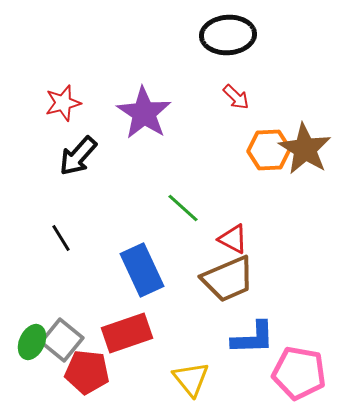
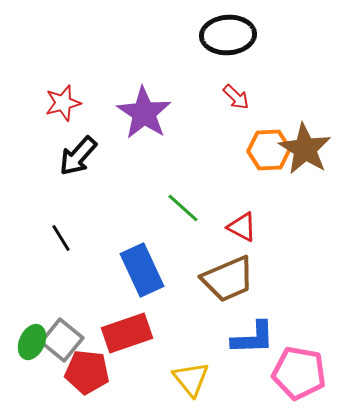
red triangle: moved 9 px right, 12 px up
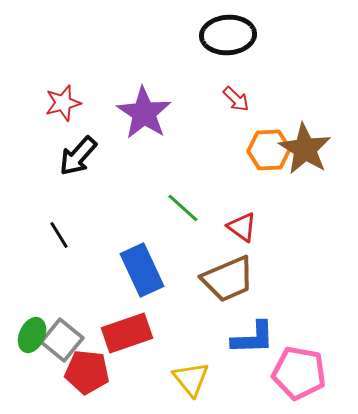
red arrow: moved 2 px down
red triangle: rotated 8 degrees clockwise
black line: moved 2 px left, 3 px up
green ellipse: moved 7 px up
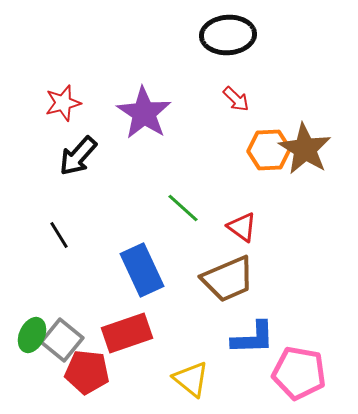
yellow triangle: rotated 12 degrees counterclockwise
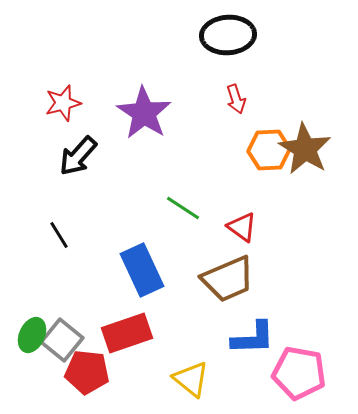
red arrow: rotated 28 degrees clockwise
green line: rotated 9 degrees counterclockwise
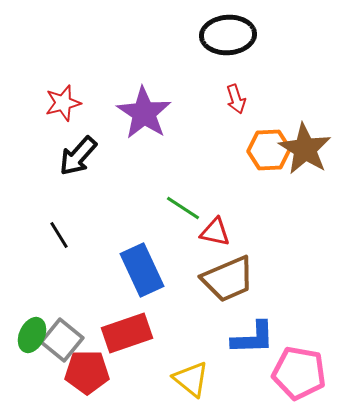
red triangle: moved 27 px left, 5 px down; rotated 24 degrees counterclockwise
red pentagon: rotated 6 degrees counterclockwise
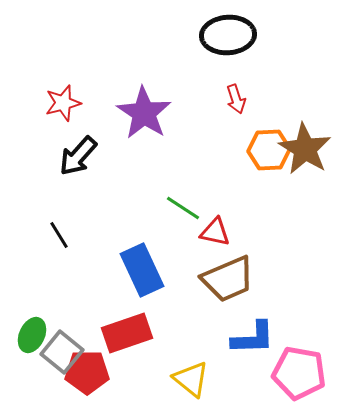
gray square: moved 12 px down
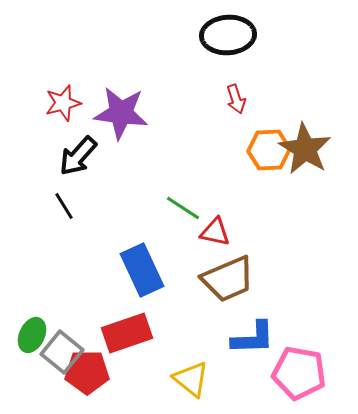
purple star: moved 23 px left; rotated 26 degrees counterclockwise
black line: moved 5 px right, 29 px up
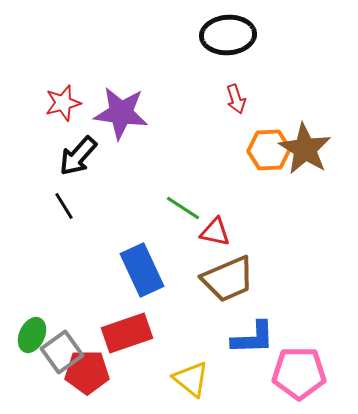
gray square: rotated 15 degrees clockwise
pink pentagon: rotated 10 degrees counterclockwise
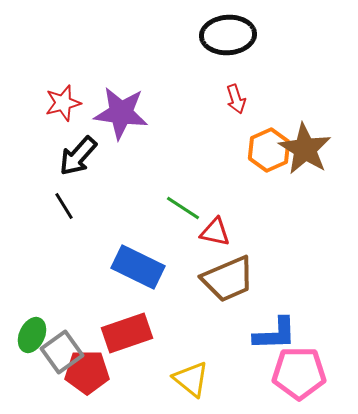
orange hexagon: rotated 21 degrees counterclockwise
blue rectangle: moved 4 px left, 3 px up; rotated 39 degrees counterclockwise
blue L-shape: moved 22 px right, 4 px up
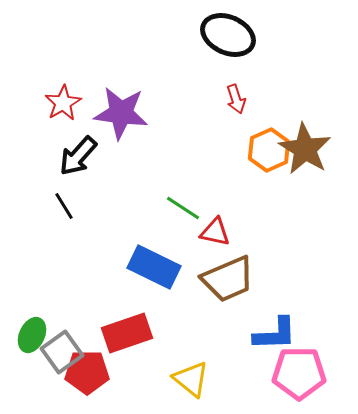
black ellipse: rotated 28 degrees clockwise
red star: rotated 15 degrees counterclockwise
blue rectangle: moved 16 px right
